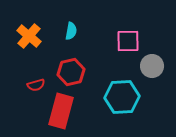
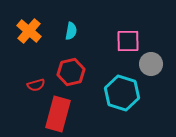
orange cross: moved 5 px up
gray circle: moved 1 px left, 2 px up
cyan hexagon: moved 4 px up; rotated 20 degrees clockwise
red rectangle: moved 3 px left, 3 px down
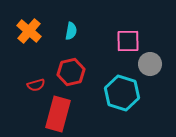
gray circle: moved 1 px left
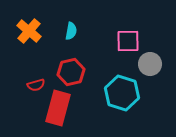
red rectangle: moved 6 px up
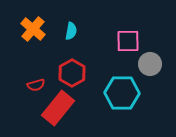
orange cross: moved 4 px right, 2 px up
red hexagon: moved 1 px right, 1 px down; rotated 16 degrees counterclockwise
cyan hexagon: rotated 16 degrees counterclockwise
red rectangle: rotated 24 degrees clockwise
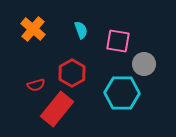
cyan semicircle: moved 10 px right, 1 px up; rotated 30 degrees counterclockwise
pink square: moved 10 px left; rotated 10 degrees clockwise
gray circle: moved 6 px left
red rectangle: moved 1 px left, 1 px down
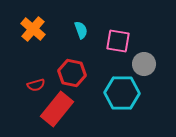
red hexagon: rotated 20 degrees counterclockwise
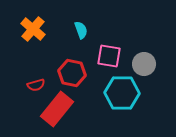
pink square: moved 9 px left, 15 px down
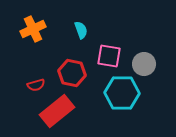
orange cross: rotated 25 degrees clockwise
red rectangle: moved 2 px down; rotated 12 degrees clockwise
